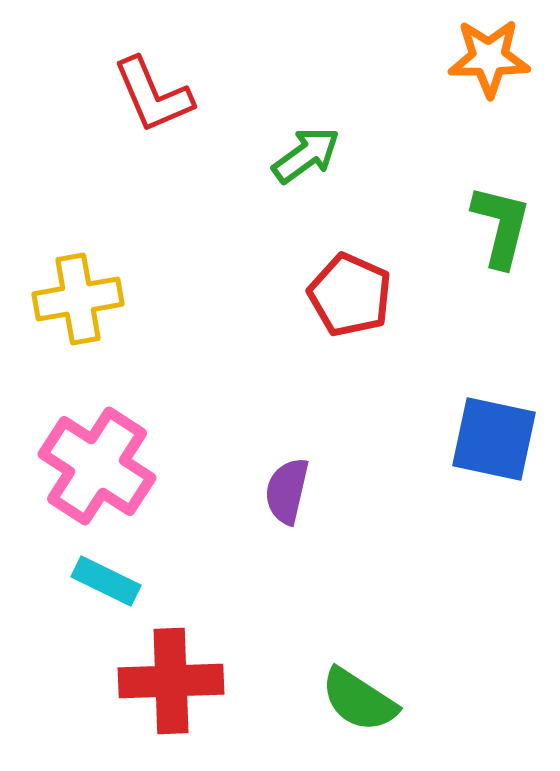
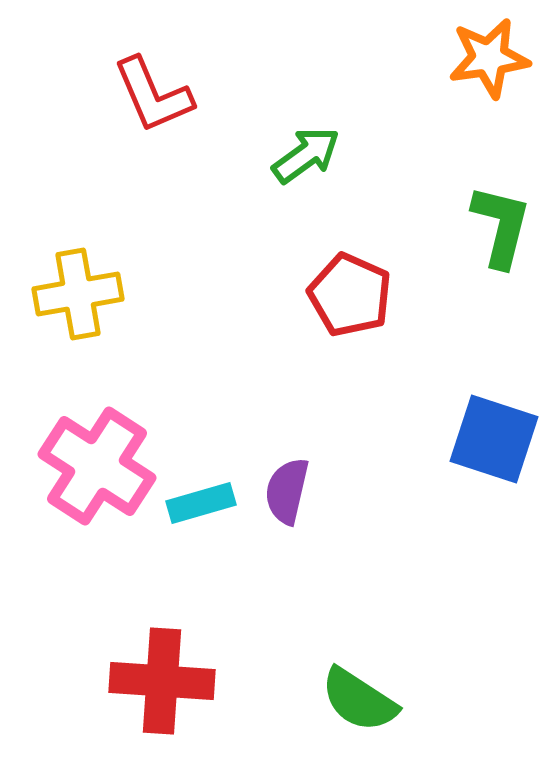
orange star: rotated 8 degrees counterclockwise
yellow cross: moved 5 px up
blue square: rotated 6 degrees clockwise
cyan rectangle: moved 95 px right, 78 px up; rotated 42 degrees counterclockwise
red cross: moved 9 px left; rotated 6 degrees clockwise
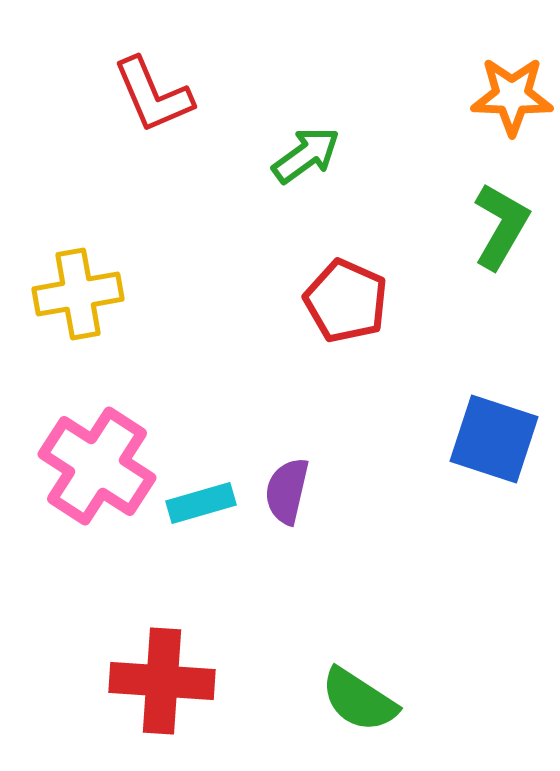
orange star: moved 23 px right, 38 px down; rotated 10 degrees clockwise
green L-shape: rotated 16 degrees clockwise
red pentagon: moved 4 px left, 6 px down
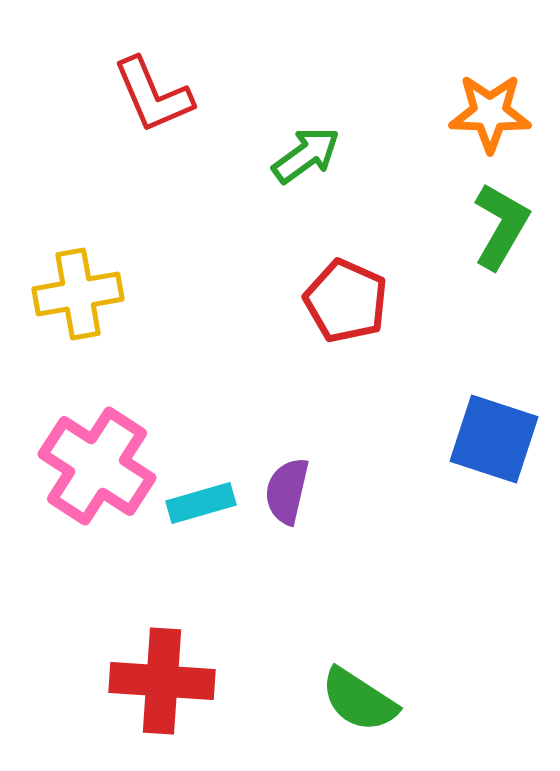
orange star: moved 22 px left, 17 px down
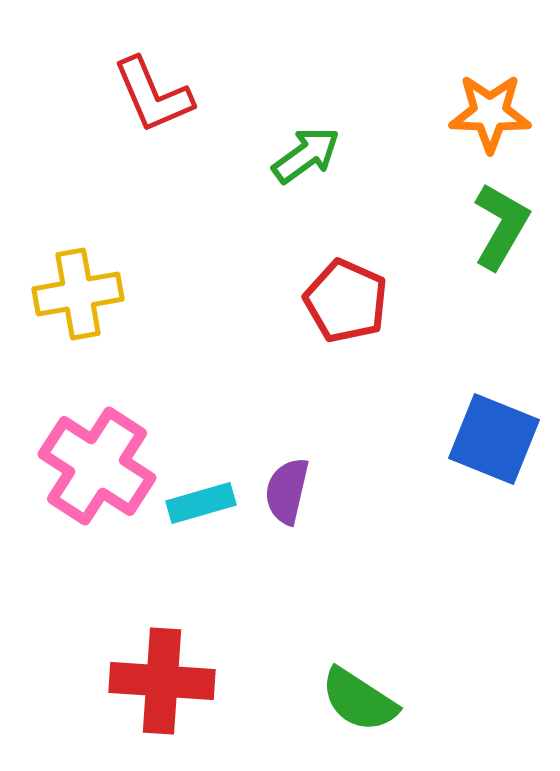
blue square: rotated 4 degrees clockwise
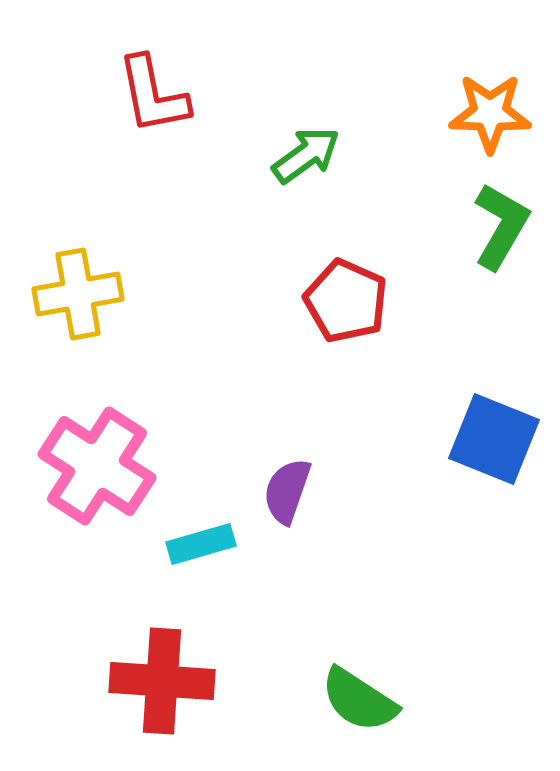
red L-shape: rotated 12 degrees clockwise
purple semicircle: rotated 6 degrees clockwise
cyan rectangle: moved 41 px down
